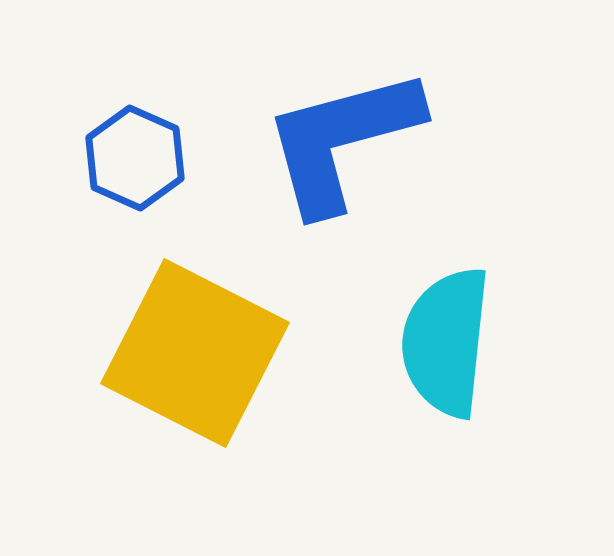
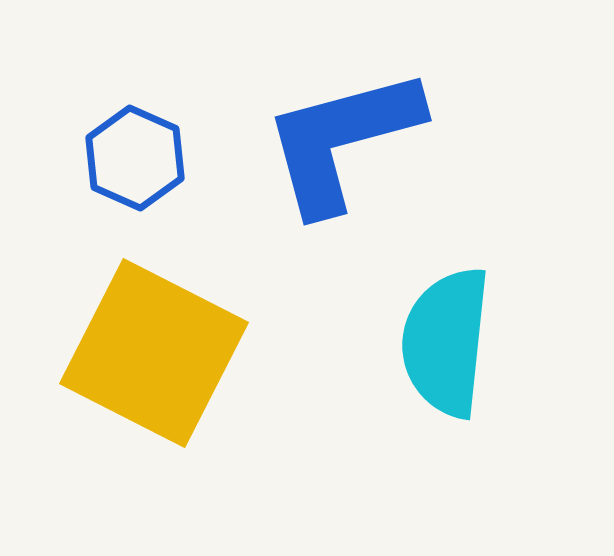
yellow square: moved 41 px left
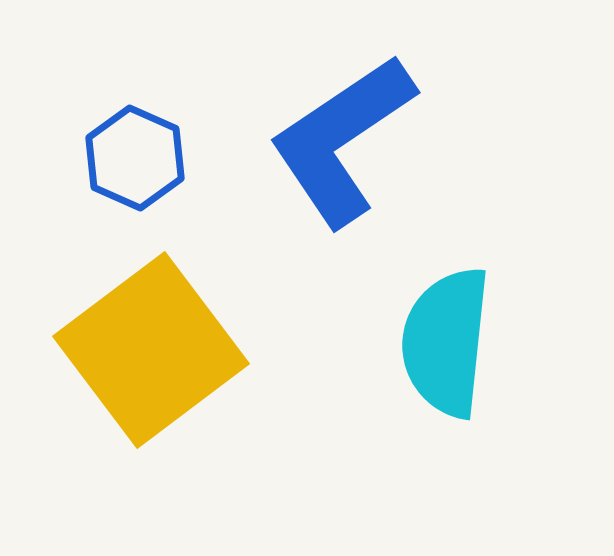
blue L-shape: rotated 19 degrees counterclockwise
yellow square: moved 3 px left, 3 px up; rotated 26 degrees clockwise
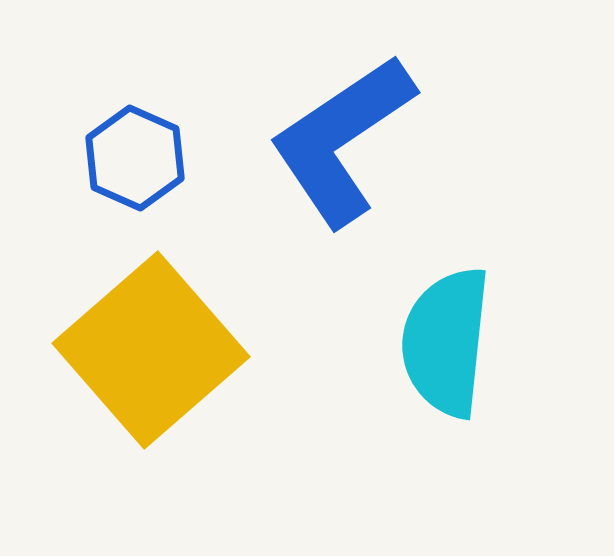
yellow square: rotated 4 degrees counterclockwise
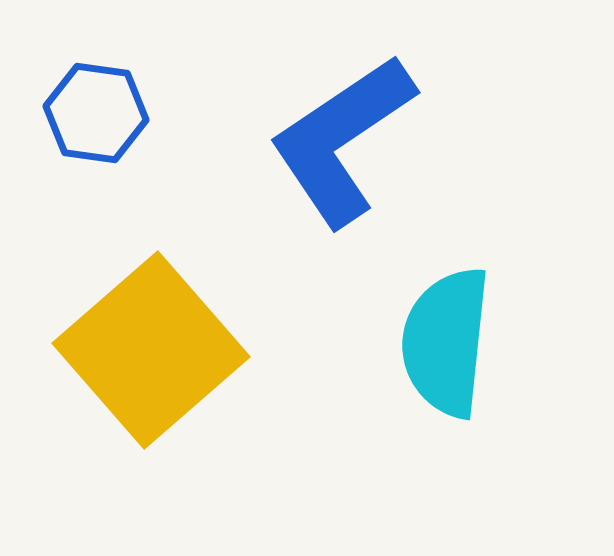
blue hexagon: moved 39 px left, 45 px up; rotated 16 degrees counterclockwise
